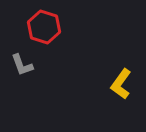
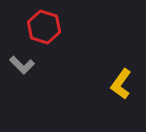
gray L-shape: rotated 25 degrees counterclockwise
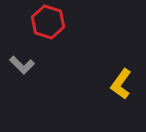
red hexagon: moved 4 px right, 5 px up
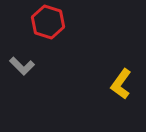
gray L-shape: moved 1 px down
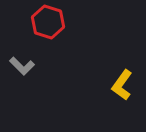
yellow L-shape: moved 1 px right, 1 px down
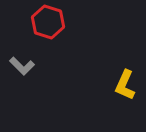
yellow L-shape: moved 3 px right; rotated 12 degrees counterclockwise
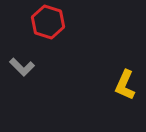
gray L-shape: moved 1 px down
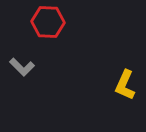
red hexagon: rotated 16 degrees counterclockwise
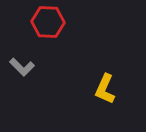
yellow L-shape: moved 20 px left, 4 px down
